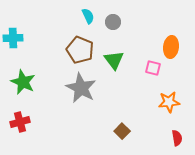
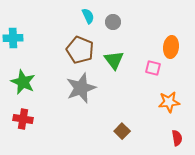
gray star: rotated 24 degrees clockwise
red cross: moved 3 px right, 3 px up; rotated 24 degrees clockwise
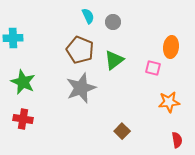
green triangle: rotated 30 degrees clockwise
red semicircle: moved 2 px down
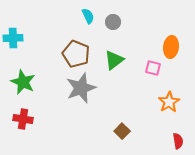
brown pentagon: moved 4 px left, 4 px down
orange star: rotated 25 degrees counterclockwise
red semicircle: moved 1 px right, 1 px down
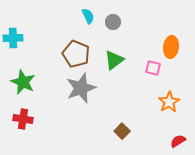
red semicircle: rotated 112 degrees counterclockwise
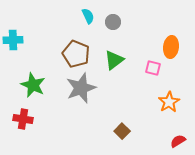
cyan cross: moved 2 px down
green star: moved 10 px right, 3 px down
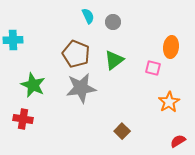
gray star: rotated 12 degrees clockwise
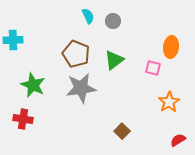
gray circle: moved 1 px up
red semicircle: moved 1 px up
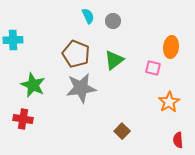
red semicircle: rotated 63 degrees counterclockwise
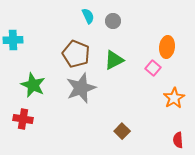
orange ellipse: moved 4 px left
green triangle: rotated 10 degrees clockwise
pink square: rotated 28 degrees clockwise
gray star: rotated 12 degrees counterclockwise
orange star: moved 5 px right, 4 px up
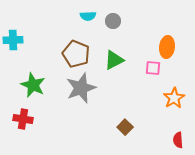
cyan semicircle: rotated 112 degrees clockwise
pink square: rotated 35 degrees counterclockwise
brown square: moved 3 px right, 4 px up
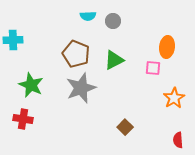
green star: moved 2 px left
